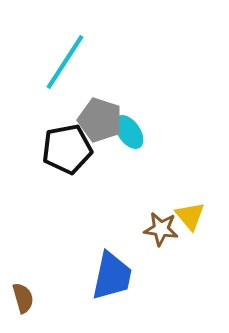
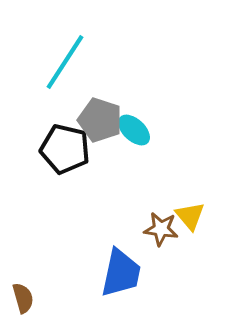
cyan ellipse: moved 5 px right, 2 px up; rotated 12 degrees counterclockwise
black pentagon: moved 2 px left; rotated 24 degrees clockwise
blue trapezoid: moved 9 px right, 3 px up
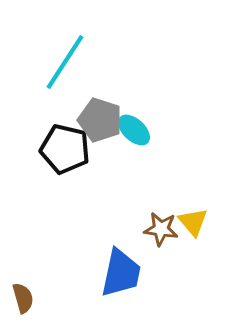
yellow triangle: moved 3 px right, 6 px down
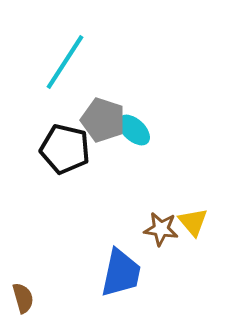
gray pentagon: moved 3 px right
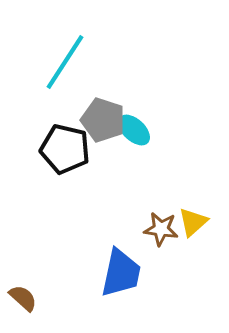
yellow triangle: rotated 28 degrees clockwise
brown semicircle: rotated 32 degrees counterclockwise
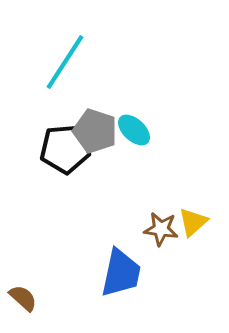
gray pentagon: moved 8 px left, 11 px down
black pentagon: rotated 18 degrees counterclockwise
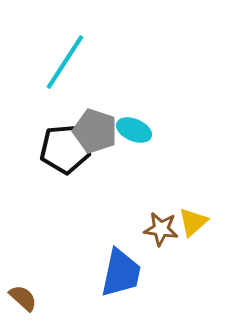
cyan ellipse: rotated 20 degrees counterclockwise
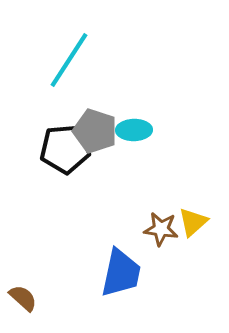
cyan line: moved 4 px right, 2 px up
cyan ellipse: rotated 24 degrees counterclockwise
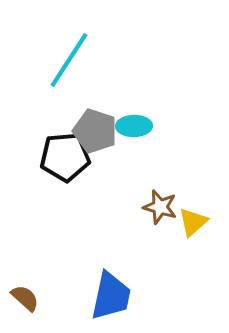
cyan ellipse: moved 4 px up
black pentagon: moved 8 px down
brown star: moved 1 px left, 22 px up; rotated 8 degrees clockwise
blue trapezoid: moved 10 px left, 23 px down
brown semicircle: moved 2 px right
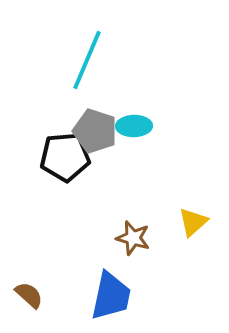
cyan line: moved 18 px right; rotated 10 degrees counterclockwise
brown star: moved 27 px left, 31 px down
brown semicircle: moved 4 px right, 3 px up
